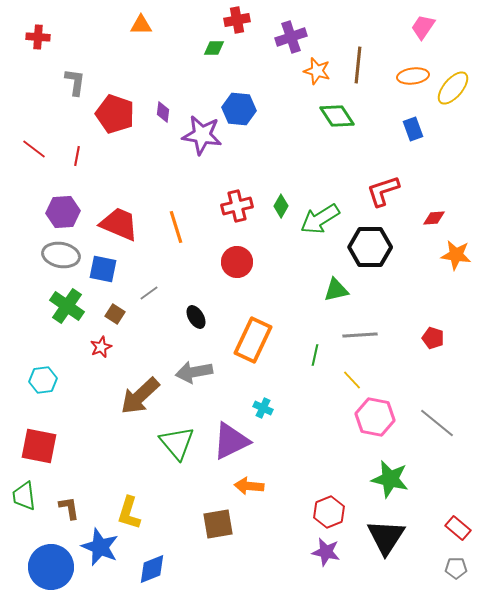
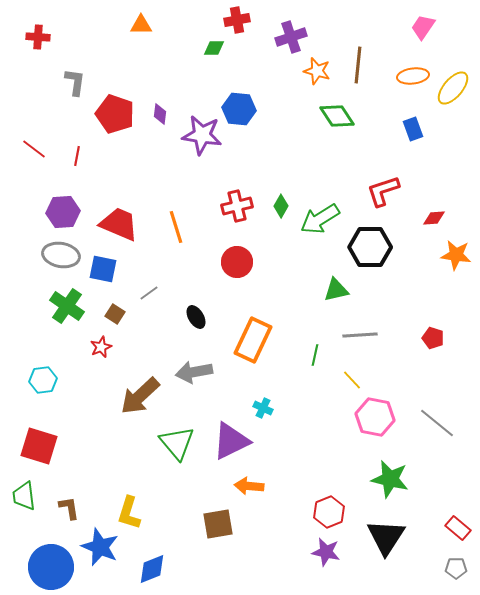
purple diamond at (163, 112): moved 3 px left, 2 px down
red square at (39, 446): rotated 6 degrees clockwise
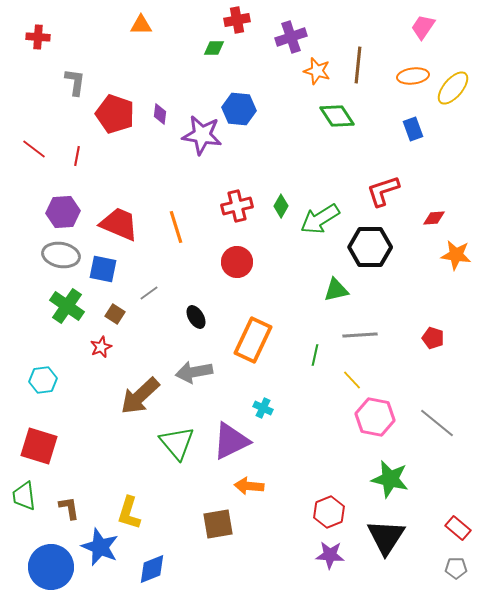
purple star at (326, 552): moved 4 px right, 3 px down; rotated 8 degrees counterclockwise
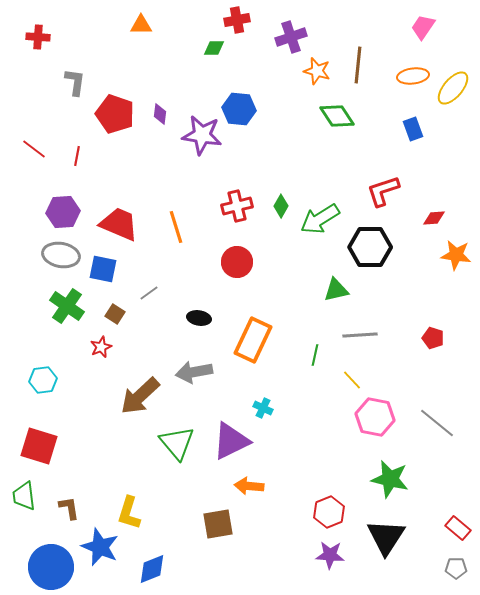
black ellipse at (196, 317): moved 3 px right, 1 px down; rotated 50 degrees counterclockwise
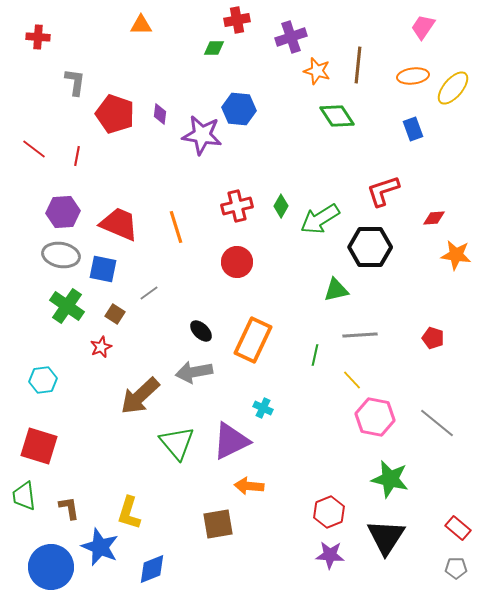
black ellipse at (199, 318): moved 2 px right, 13 px down; rotated 35 degrees clockwise
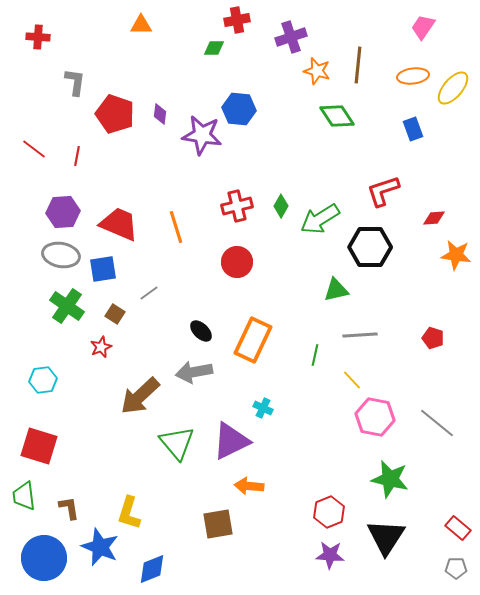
blue square at (103, 269): rotated 20 degrees counterclockwise
blue circle at (51, 567): moved 7 px left, 9 px up
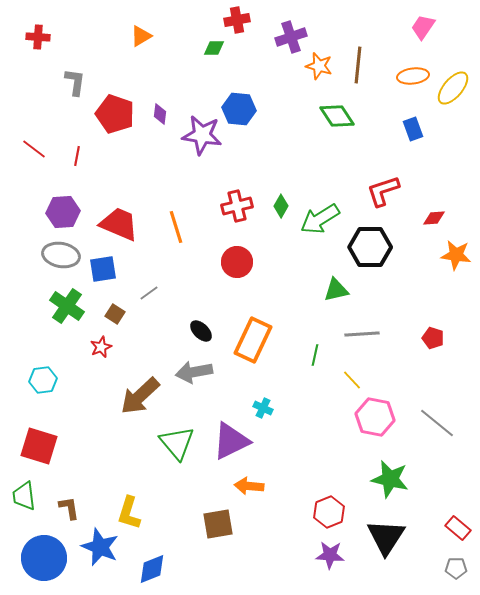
orange triangle at (141, 25): moved 11 px down; rotated 30 degrees counterclockwise
orange star at (317, 71): moved 2 px right, 5 px up
gray line at (360, 335): moved 2 px right, 1 px up
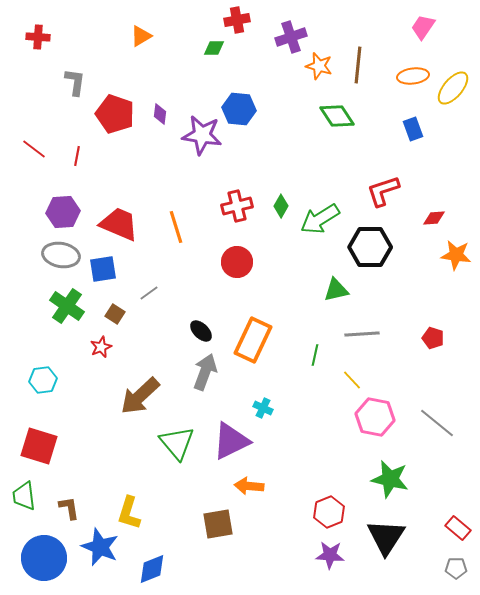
gray arrow at (194, 372): moved 11 px right; rotated 120 degrees clockwise
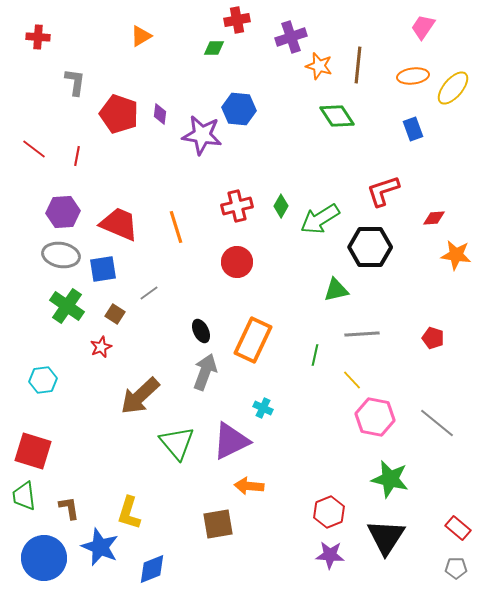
red pentagon at (115, 114): moved 4 px right
black ellipse at (201, 331): rotated 20 degrees clockwise
red square at (39, 446): moved 6 px left, 5 px down
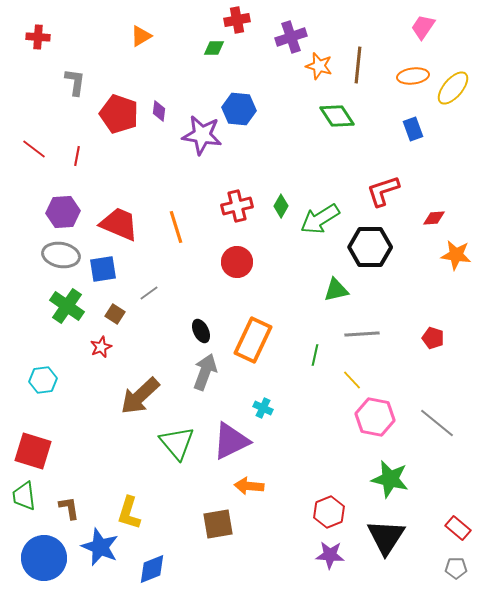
purple diamond at (160, 114): moved 1 px left, 3 px up
